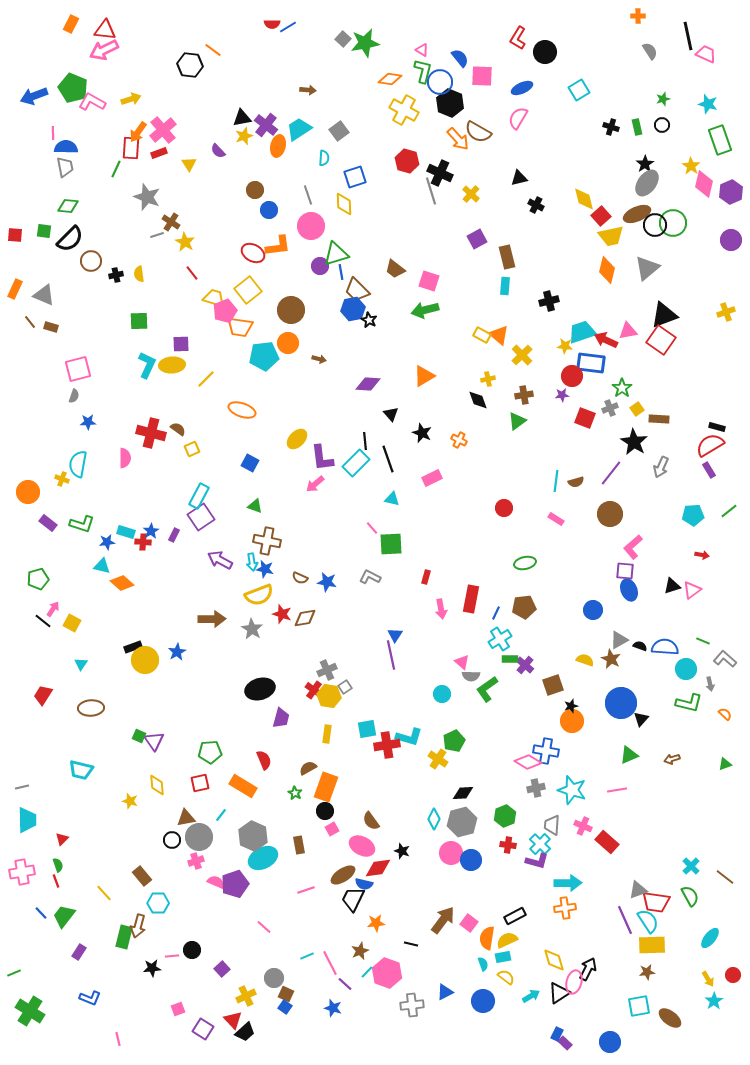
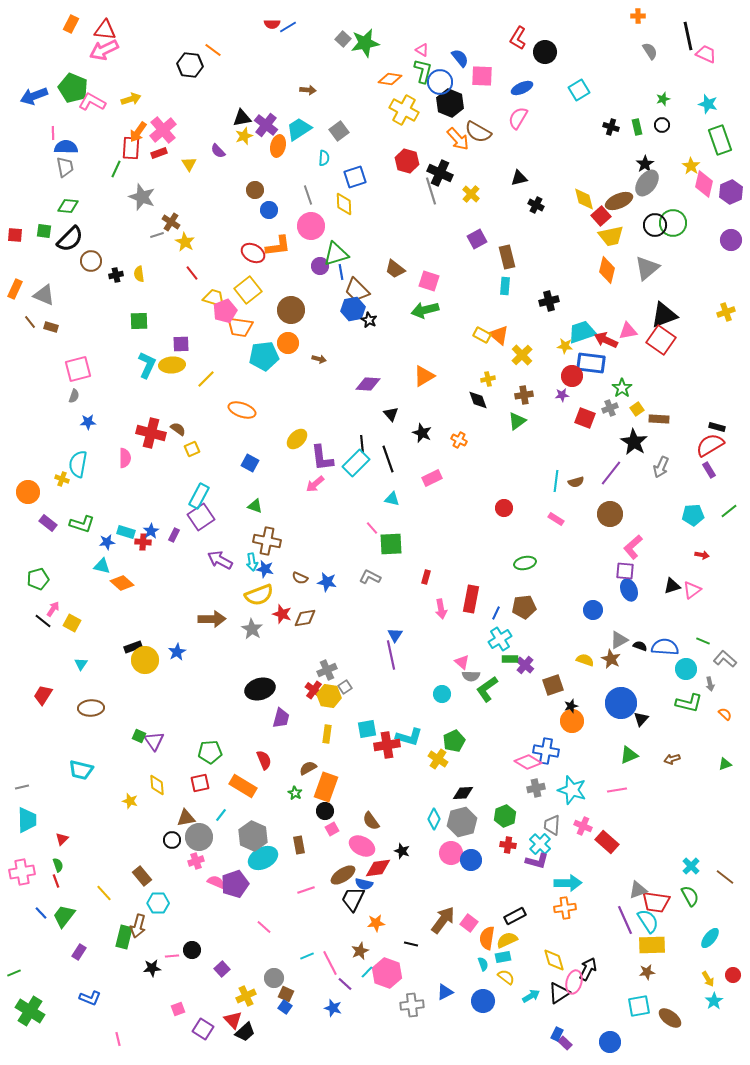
gray star at (147, 197): moved 5 px left
brown ellipse at (637, 214): moved 18 px left, 13 px up
black line at (365, 441): moved 3 px left, 3 px down
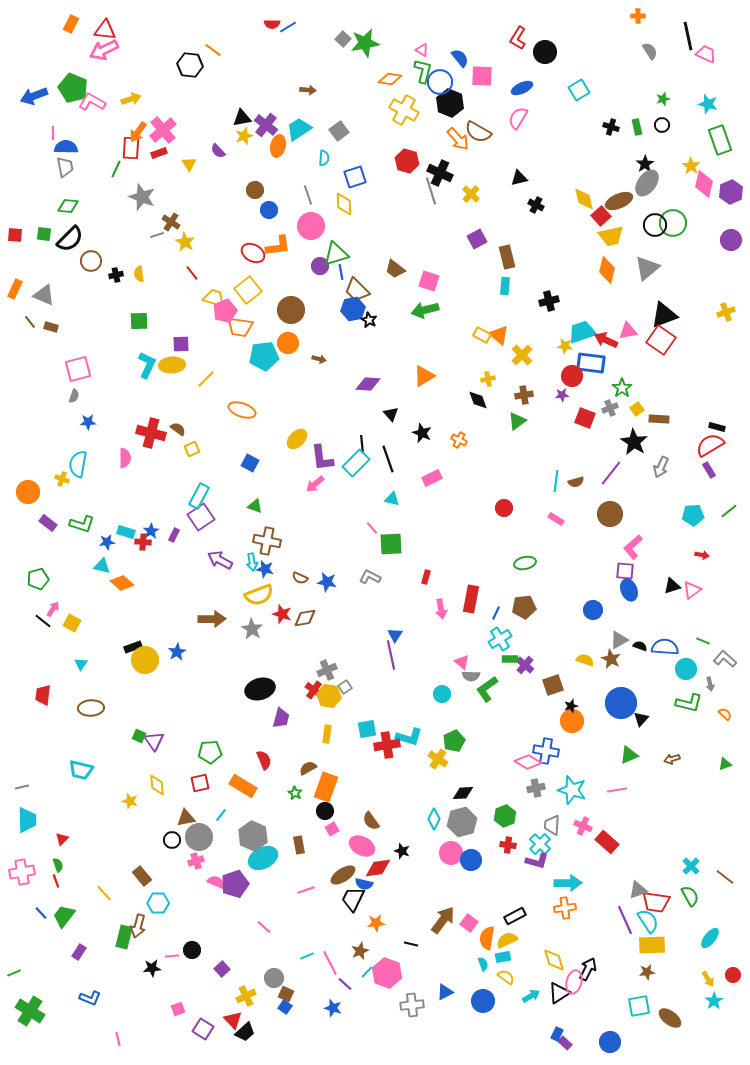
green square at (44, 231): moved 3 px down
red trapezoid at (43, 695): rotated 25 degrees counterclockwise
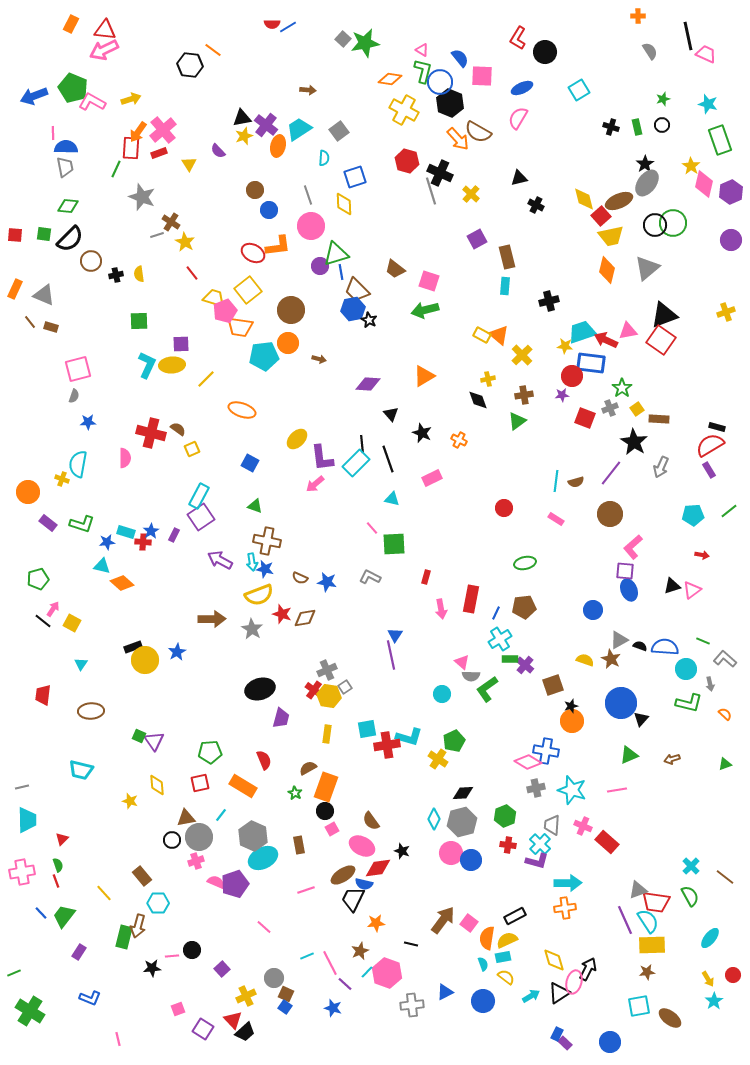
green square at (391, 544): moved 3 px right
brown ellipse at (91, 708): moved 3 px down
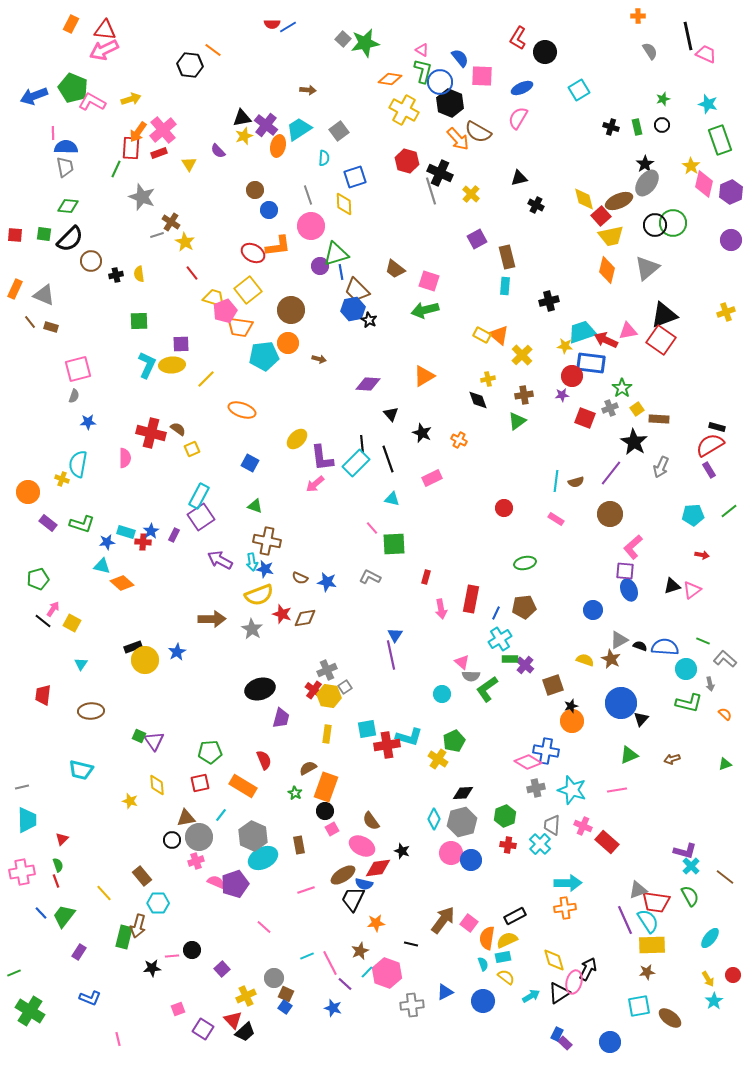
purple L-shape at (537, 861): moved 148 px right, 10 px up
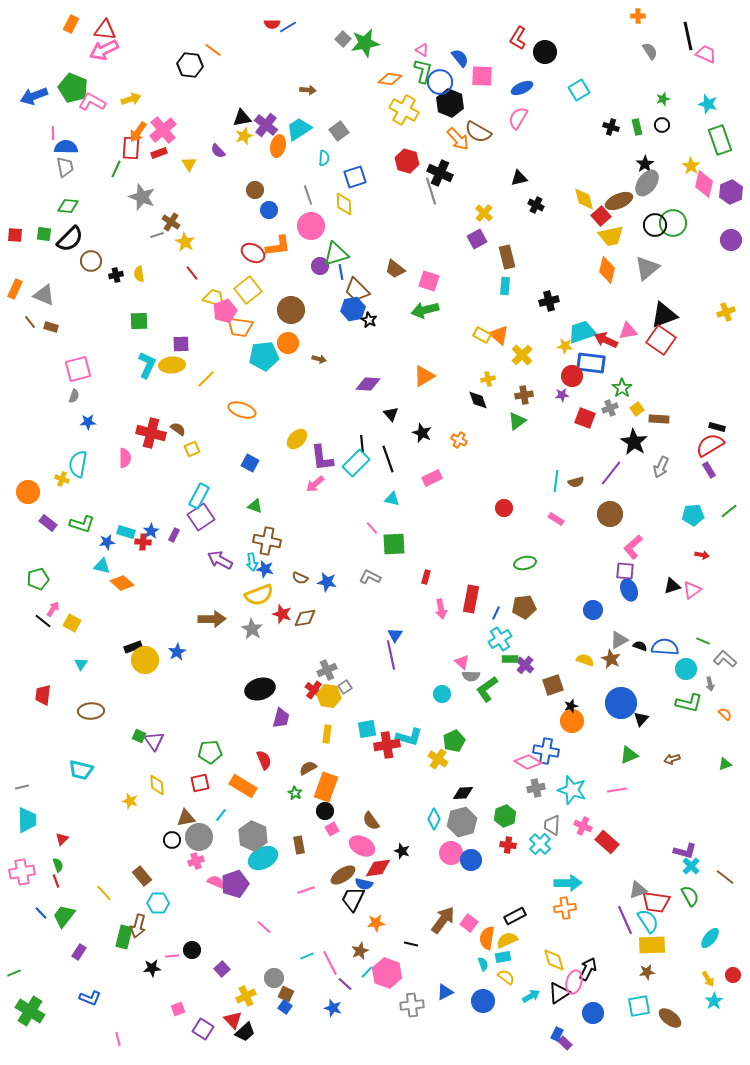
yellow cross at (471, 194): moved 13 px right, 19 px down
blue circle at (610, 1042): moved 17 px left, 29 px up
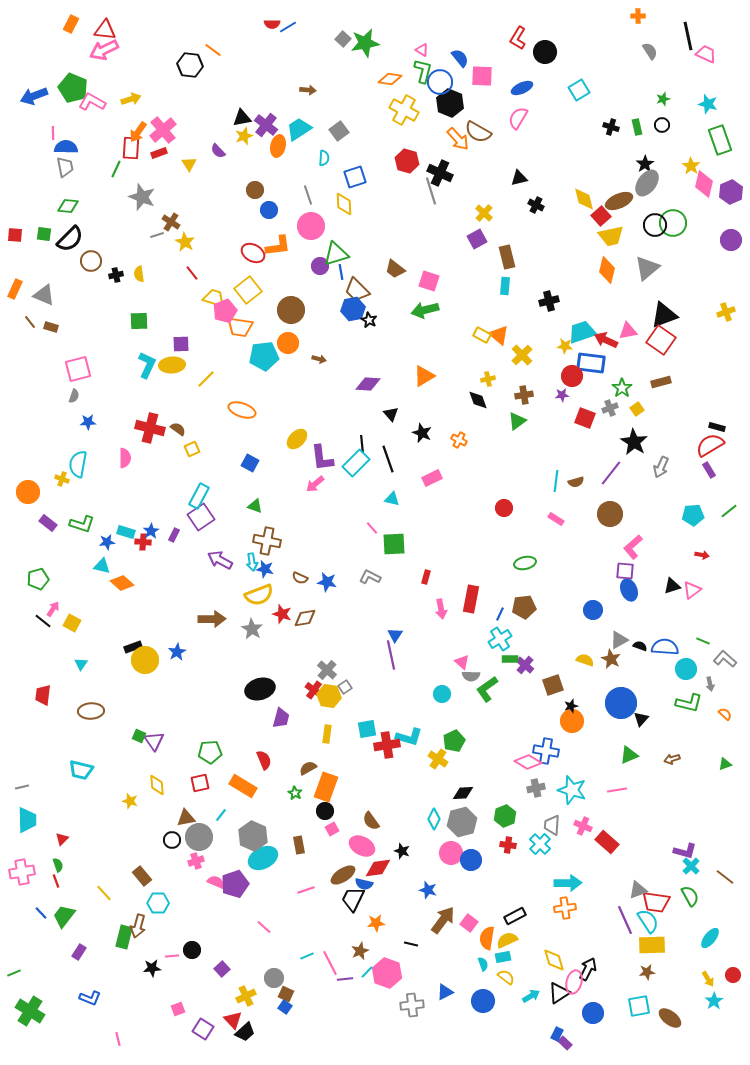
brown rectangle at (659, 419): moved 2 px right, 37 px up; rotated 18 degrees counterclockwise
red cross at (151, 433): moved 1 px left, 5 px up
blue line at (496, 613): moved 4 px right, 1 px down
gray cross at (327, 670): rotated 24 degrees counterclockwise
purple line at (345, 984): moved 5 px up; rotated 49 degrees counterclockwise
blue star at (333, 1008): moved 95 px right, 118 px up
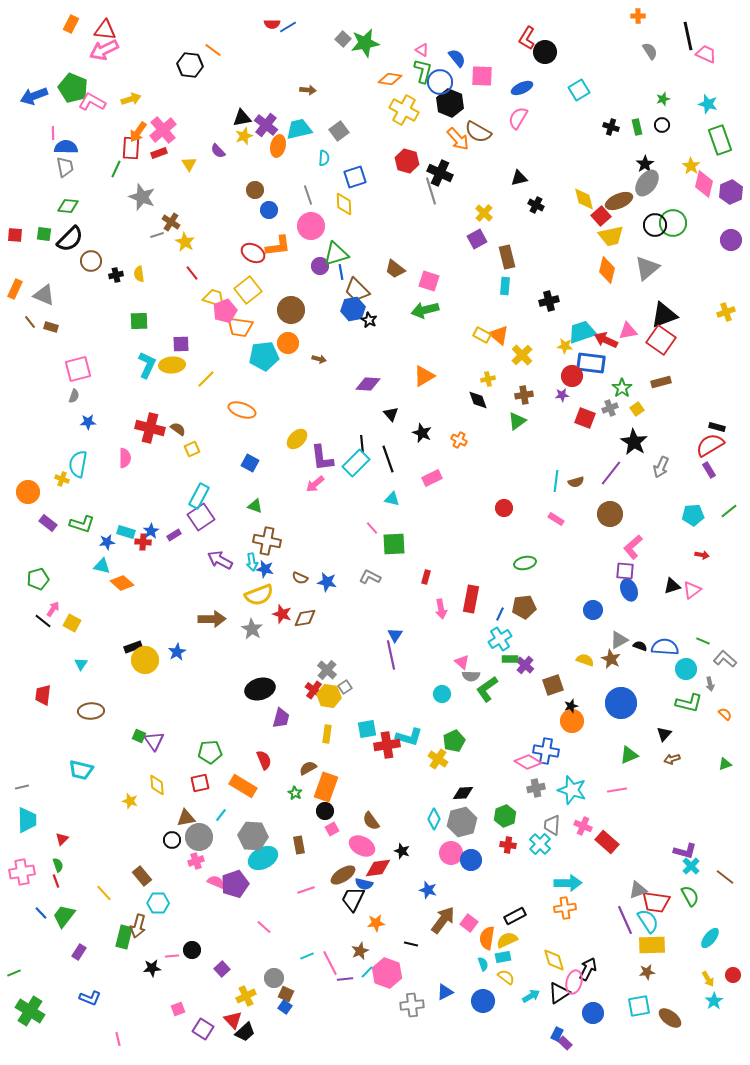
red L-shape at (518, 38): moved 9 px right
blue semicircle at (460, 58): moved 3 px left
cyan trapezoid at (299, 129): rotated 20 degrees clockwise
purple rectangle at (174, 535): rotated 32 degrees clockwise
black triangle at (641, 719): moved 23 px right, 15 px down
gray hexagon at (253, 836): rotated 20 degrees counterclockwise
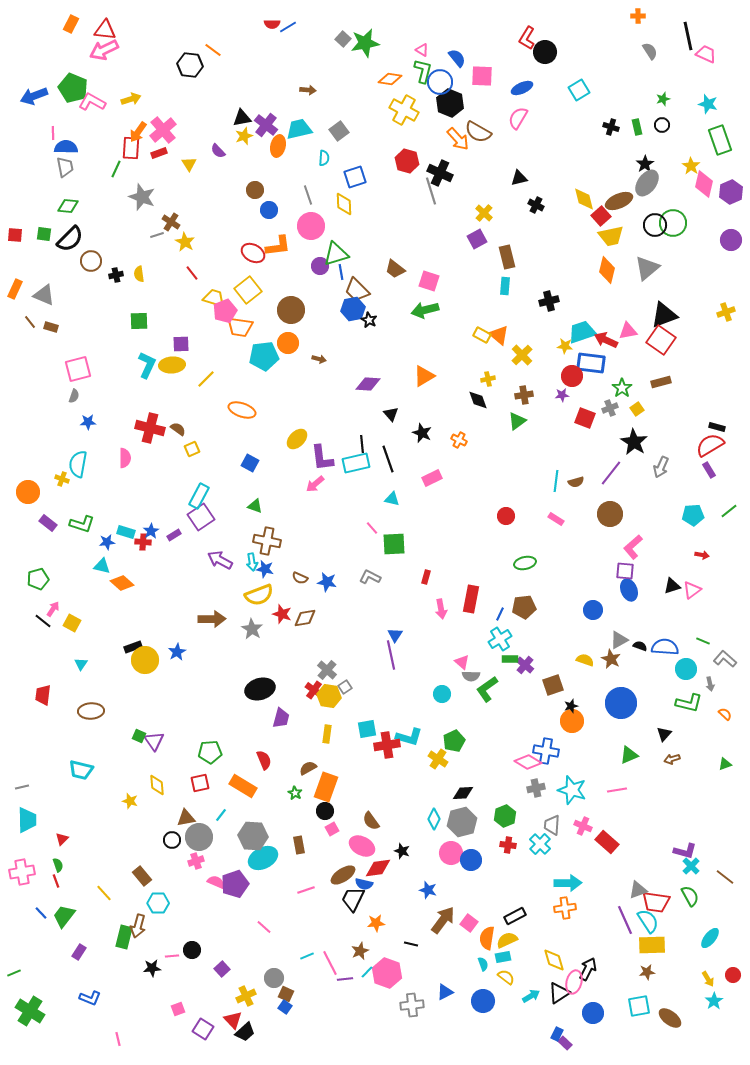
cyan rectangle at (356, 463): rotated 32 degrees clockwise
red circle at (504, 508): moved 2 px right, 8 px down
